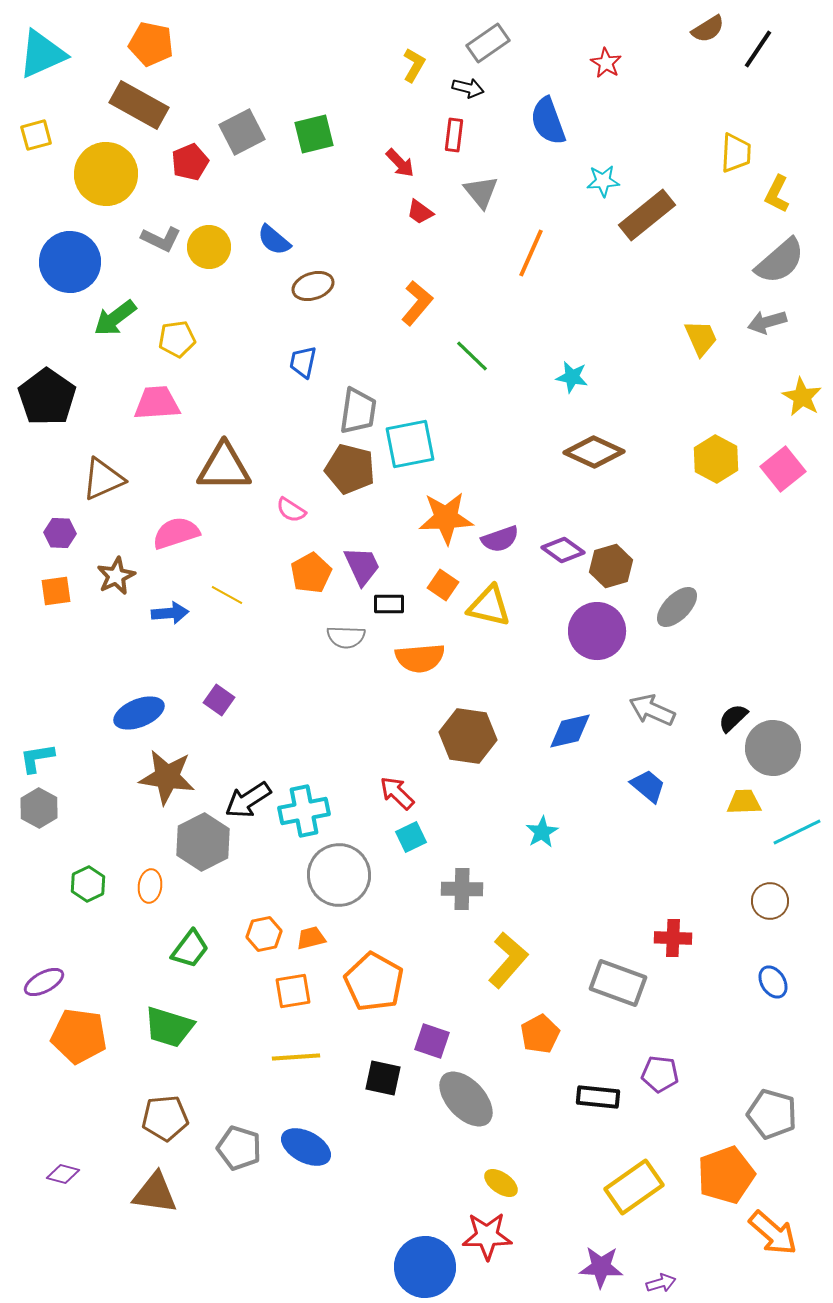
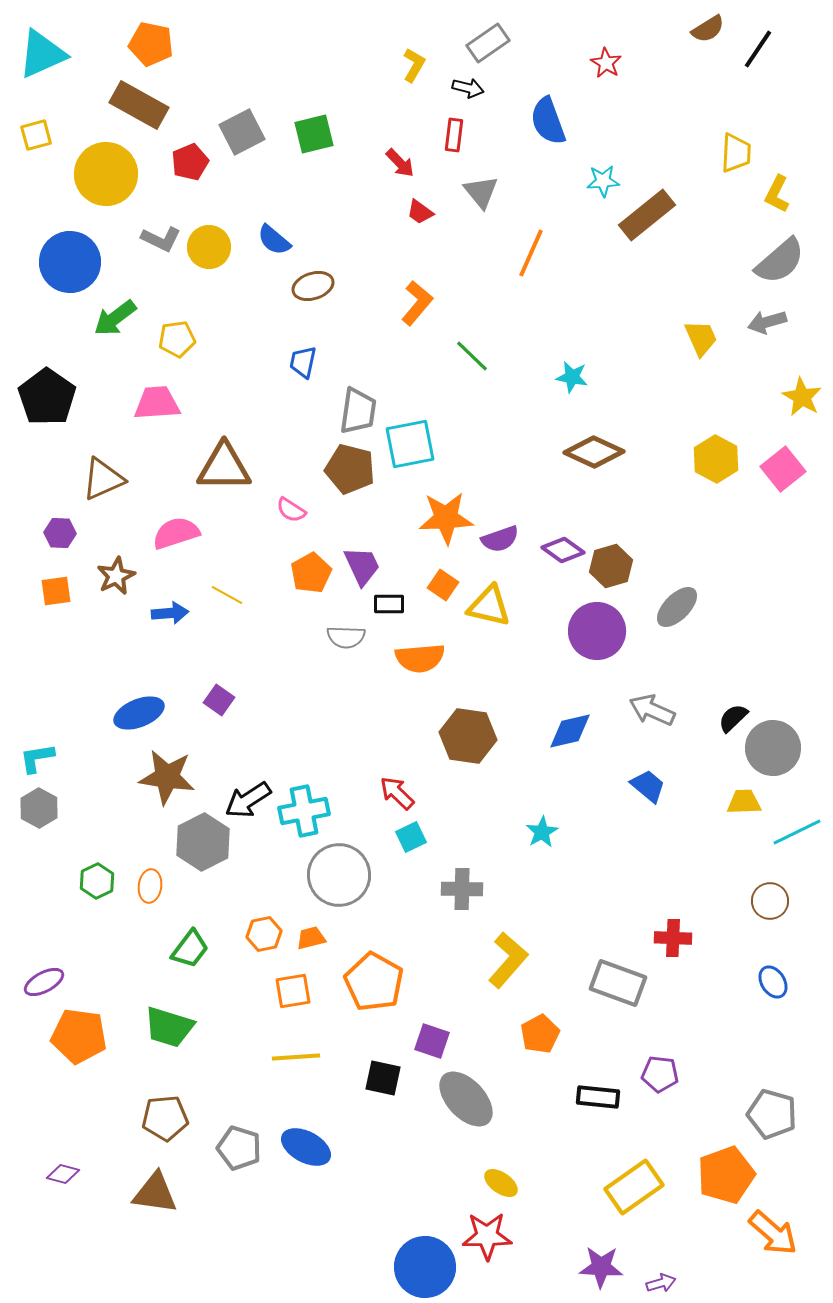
green hexagon at (88, 884): moved 9 px right, 3 px up
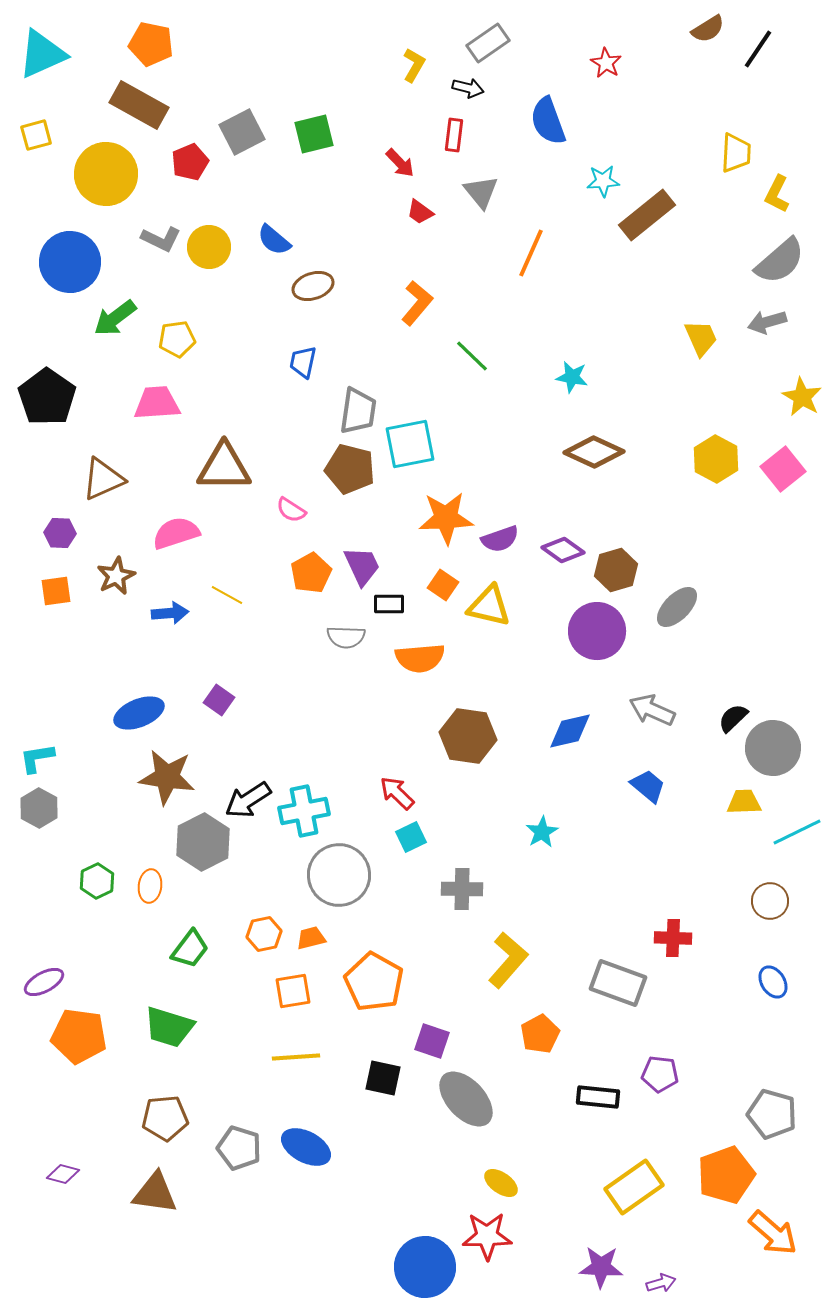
brown hexagon at (611, 566): moved 5 px right, 4 px down
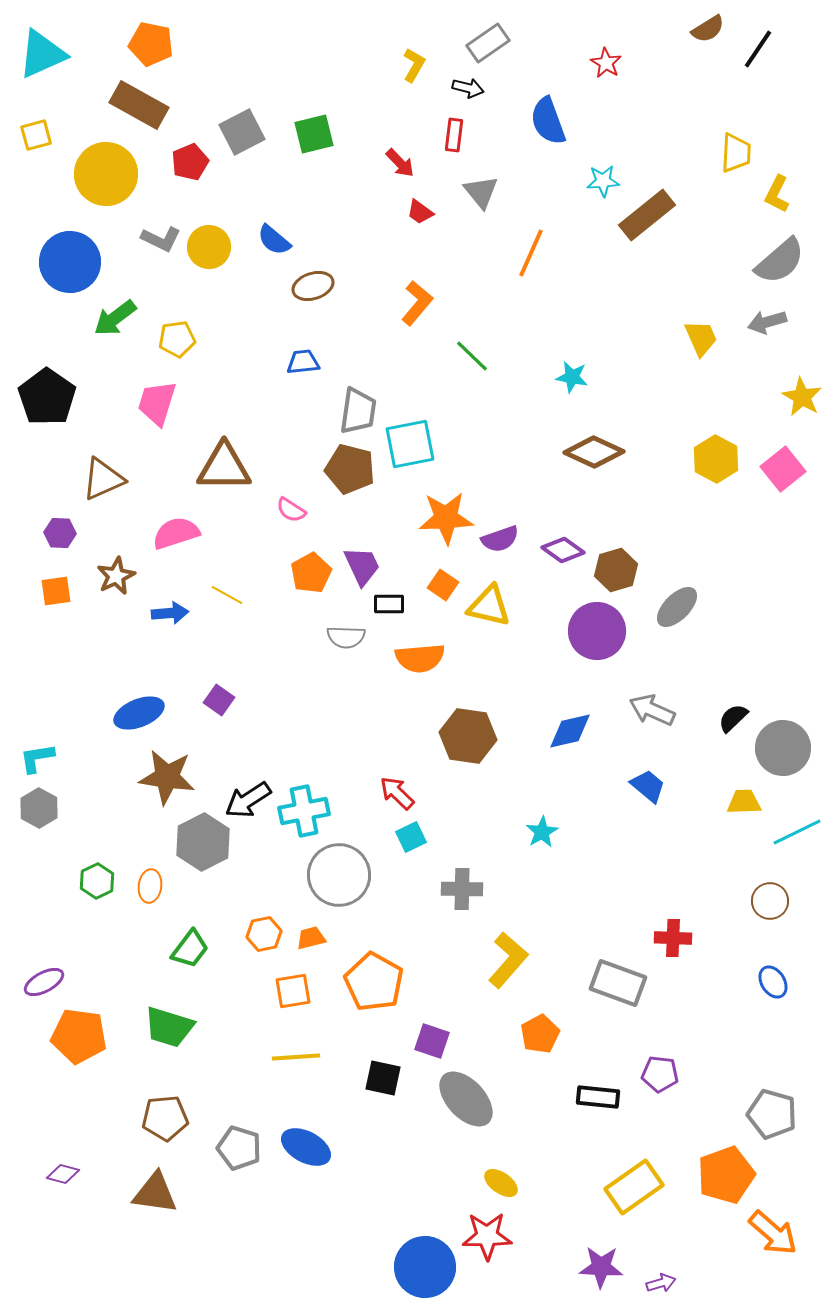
blue trapezoid at (303, 362): rotated 72 degrees clockwise
pink trapezoid at (157, 403): rotated 69 degrees counterclockwise
gray circle at (773, 748): moved 10 px right
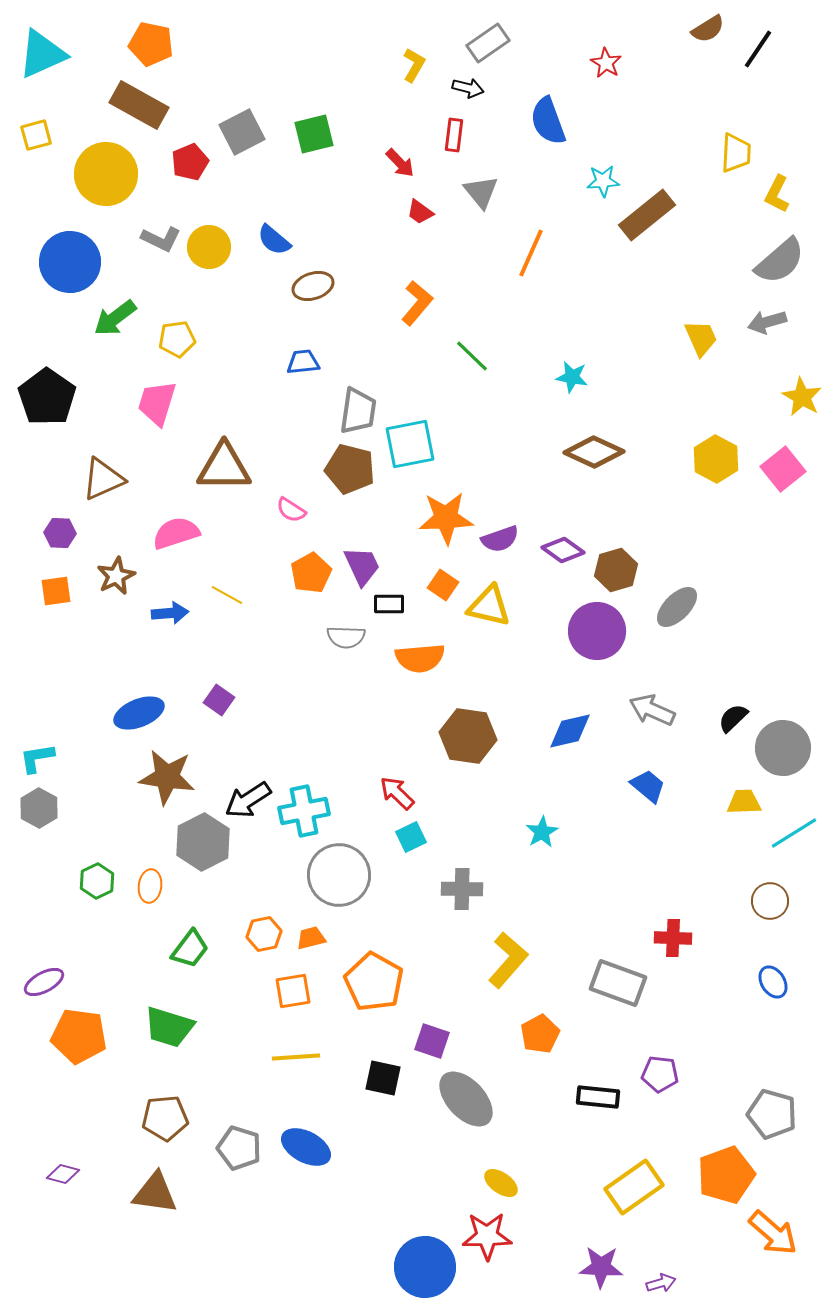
cyan line at (797, 832): moved 3 px left, 1 px down; rotated 6 degrees counterclockwise
